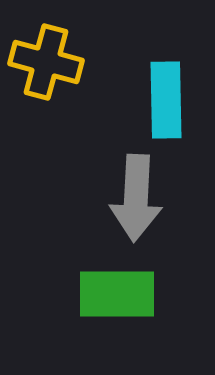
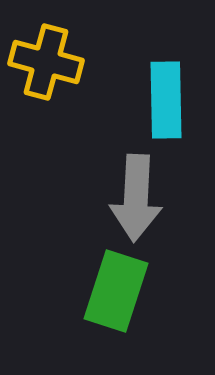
green rectangle: moved 1 px left, 3 px up; rotated 72 degrees counterclockwise
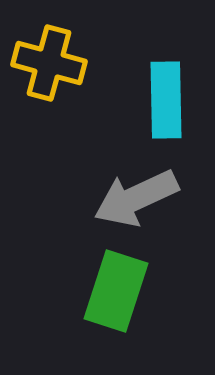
yellow cross: moved 3 px right, 1 px down
gray arrow: rotated 62 degrees clockwise
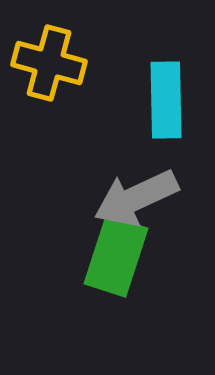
green rectangle: moved 35 px up
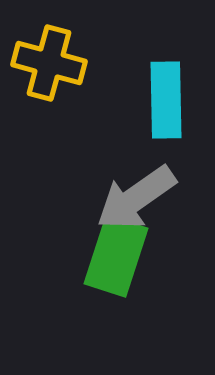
gray arrow: rotated 10 degrees counterclockwise
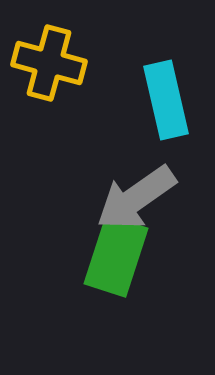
cyan rectangle: rotated 12 degrees counterclockwise
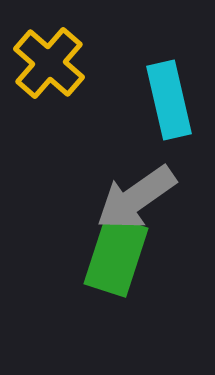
yellow cross: rotated 26 degrees clockwise
cyan rectangle: moved 3 px right
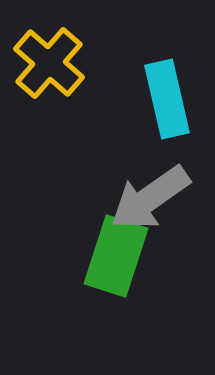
cyan rectangle: moved 2 px left, 1 px up
gray arrow: moved 14 px right
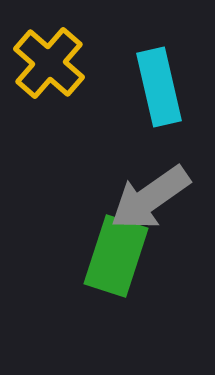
cyan rectangle: moved 8 px left, 12 px up
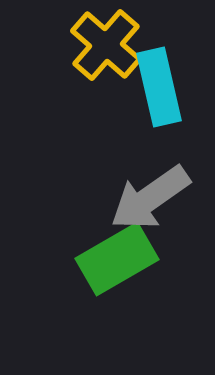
yellow cross: moved 57 px right, 18 px up
green rectangle: moved 1 px right, 3 px down; rotated 42 degrees clockwise
